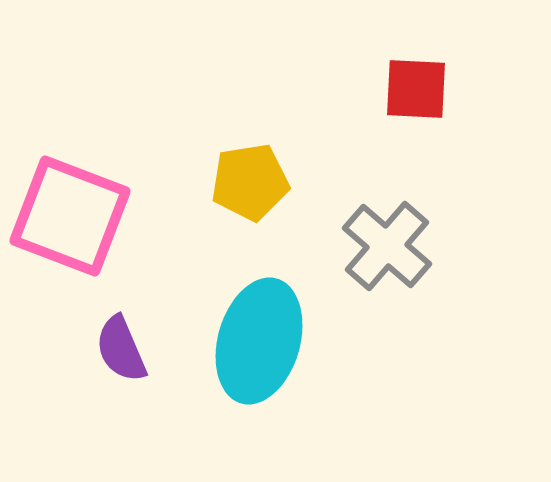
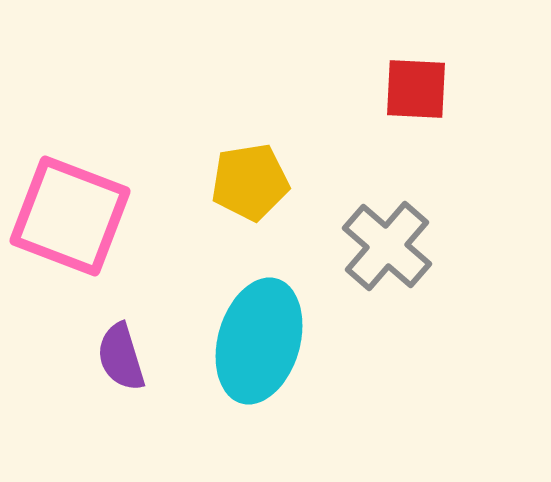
purple semicircle: moved 8 px down; rotated 6 degrees clockwise
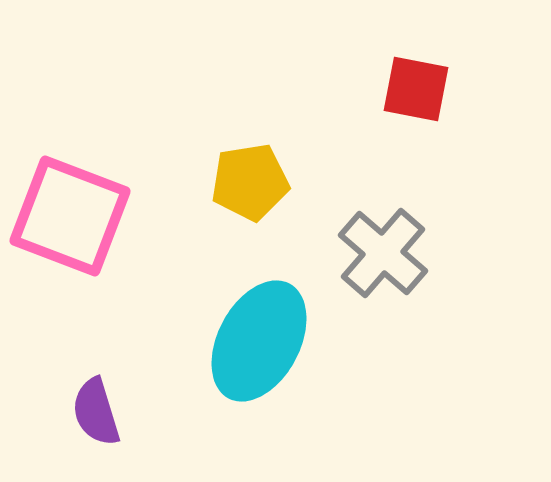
red square: rotated 8 degrees clockwise
gray cross: moved 4 px left, 7 px down
cyan ellipse: rotated 12 degrees clockwise
purple semicircle: moved 25 px left, 55 px down
